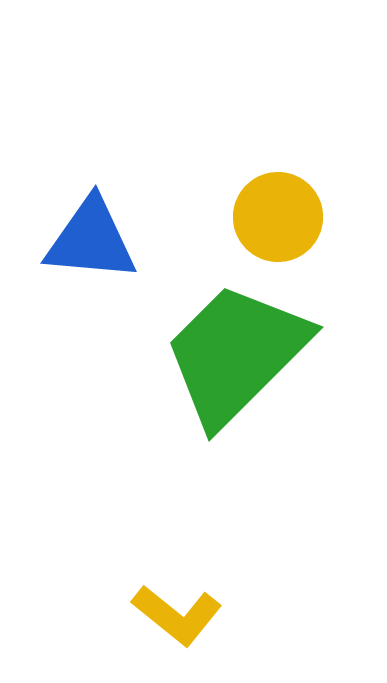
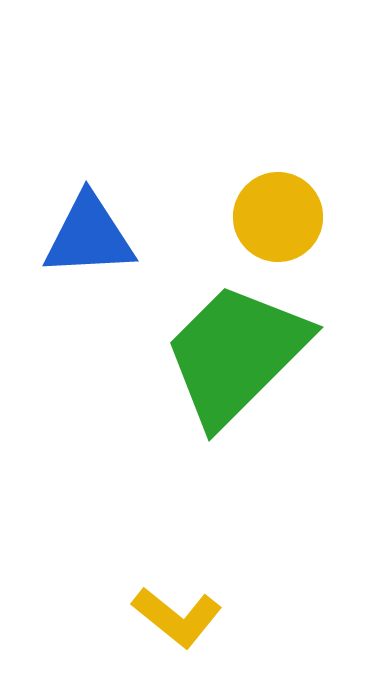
blue triangle: moved 2 px left, 4 px up; rotated 8 degrees counterclockwise
yellow L-shape: moved 2 px down
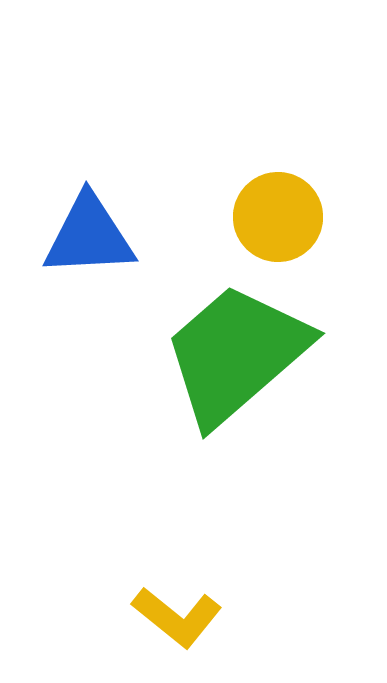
green trapezoid: rotated 4 degrees clockwise
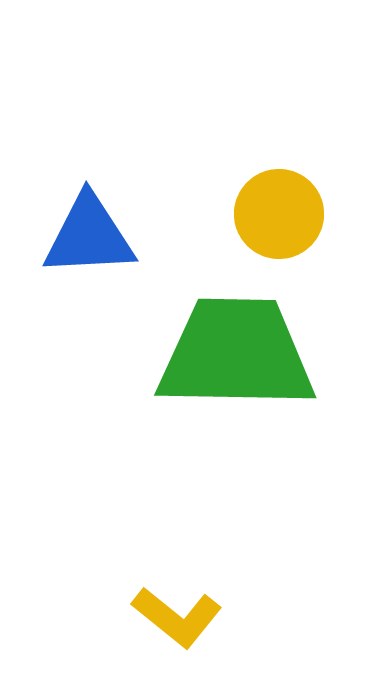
yellow circle: moved 1 px right, 3 px up
green trapezoid: rotated 42 degrees clockwise
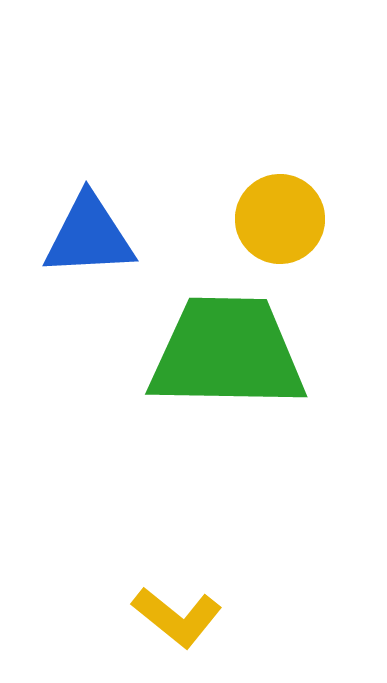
yellow circle: moved 1 px right, 5 px down
green trapezoid: moved 9 px left, 1 px up
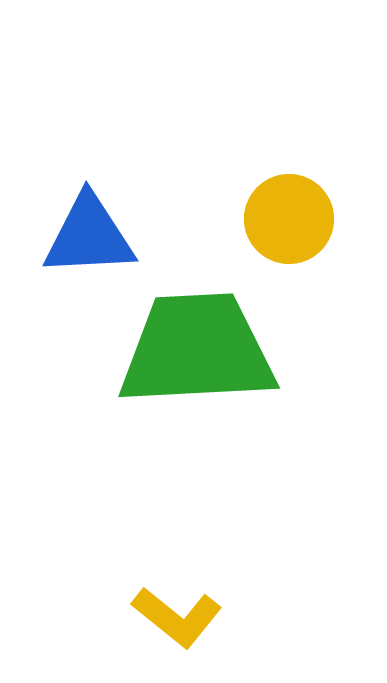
yellow circle: moved 9 px right
green trapezoid: moved 30 px left, 3 px up; rotated 4 degrees counterclockwise
